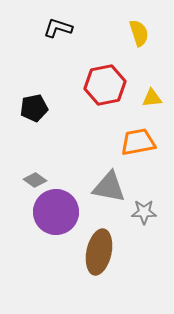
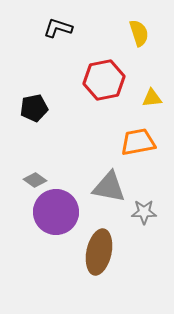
red hexagon: moved 1 px left, 5 px up
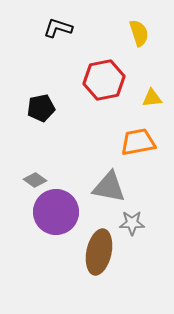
black pentagon: moved 7 px right
gray star: moved 12 px left, 11 px down
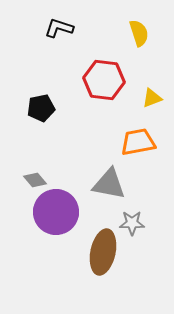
black L-shape: moved 1 px right
red hexagon: rotated 18 degrees clockwise
yellow triangle: rotated 15 degrees counterclockwise
gray diamond: rotated 15 degrees clockwise
gray triangle: moved 3 px up
brown ellipse: moved 4 px right
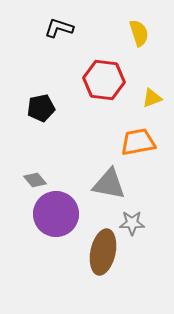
purple circle: moved 2 px down
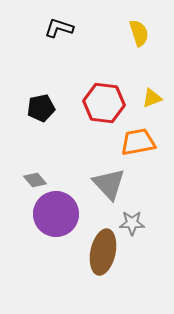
red hexagon: moved 23 px down
gray triangle: rotated 36 degrees clockwise
